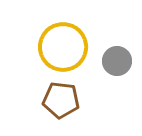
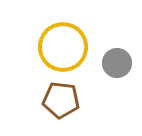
gray circle: moved 2 px down
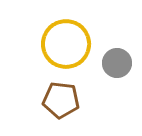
yellow circle: moved 3 px right, 3 px up
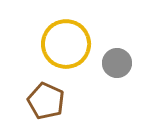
brown pentagon: moved 15 px left, 1 px down; rotated 18 degrees clockwise
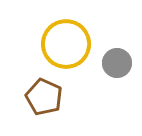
brown pentagon: moved 2 px left, 4 px up
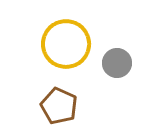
brown pentagon: moved 15 px right, 9 px down
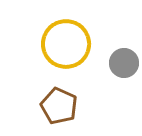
gray circle: moved 7 px right
